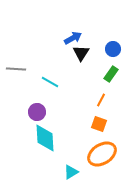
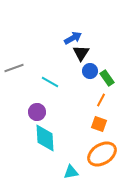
blue circle: moved 23 px left, 22 px down
gray line: moved 2 px left, 1 px up; rotated 24 degrees counterclockwise
green rectangle: moved 4 px left, 4 px down; rotated 70 degrees counterclockwise
cyan triangle: rotated 21 degrees clockwise
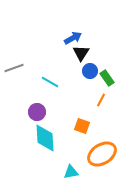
orange square: moved 17 px left, 2 px down
